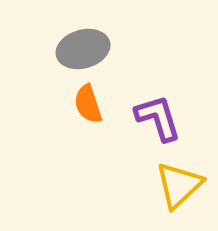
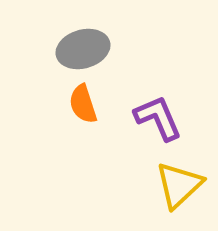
orange semicircle: moved 5 px left
purple L-shape: rotated 6 degrees counterclockwise
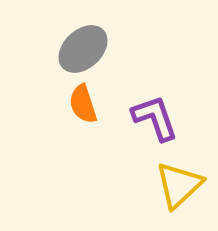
gray ellipse: rotated 27 degrees counterclockwise
purple L-shape: moved 3 px left; rotated 4 degrees clockwise
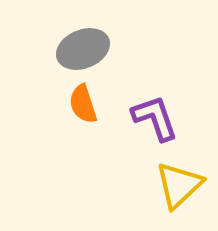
gray ellipse: rotated 21 degrees clockwise
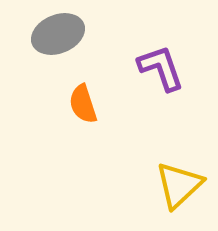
gray ellipse: moved 25 px left, 15 px up
purple L-shape: moved 6 px right, 50 px up
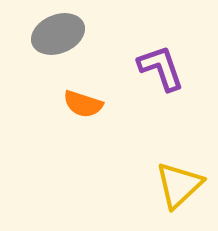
orange semicircle: rotated 54 degrees counterclockwise
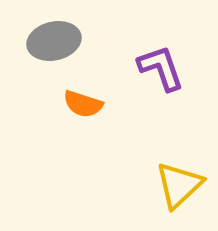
gray ellipse: moved 4 px left, 7 px down; rotated 9 degrees clockwise
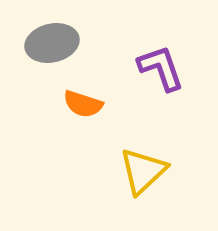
gray ellipse: moved 2 px left, 2 px down
yellow triangle: moved 36 px left, 14 px up
